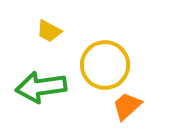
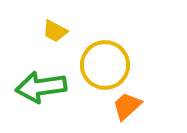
yellow trapezoid: moved 6 px right
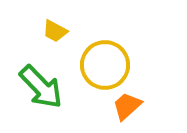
green arrow: rotated 126 degrees counterclockwise
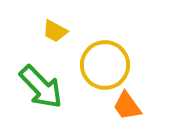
orange trapezoid: rotated 84 degrees counterclockwise
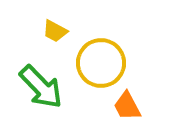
yellow circle: moved 4 px left, 2 px up
orange trapezoid: rotated 8 degrees clockwise
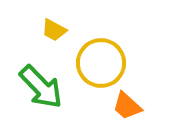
yellow trapezoid: moved 1 px left, 1 px up
orange trapezoid: rotated 20 degrees counterclockwise
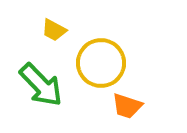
green arrow: moved 2 px up
orange trapezoid: rotated 24 degrees counterclockwise
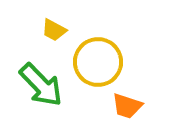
yellow circle: moved 3 px left, 1 px up
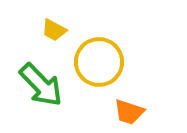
yellow circle: moved 1 px right
orange trapezoid: moved 2 px right, 6 px down
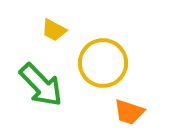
yellow circle: moved 4 px right, 1 px down
